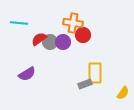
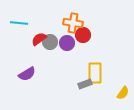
purple circle: moved 4 px right, 1 px down
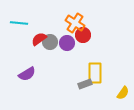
orange cross: moved 2 px right; rotated 24 degrees clockwise
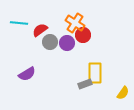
red semicircle: moved 1 px right, 9 px up
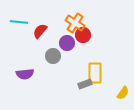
cyan line: moved 1 px up
red semicircle: moved 1 px down; rotated 14 degrees counterclockwise
gray circle: moved 3 px right, 14 px down
purple semicircle: moved 2 px left; rotated 24 degrees clockwise
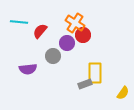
purple semicircle: moved 3 px right, 5 px up
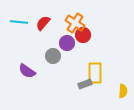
red semicircle: moved 3 px right, 8 px up
purple semicircle: moved 1 px left, 2 px down; rotated 42 degrees clockwise
yellow semicircle: moved 2 px up; rotated 32 degrees counterclockwise
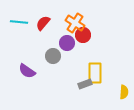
yellow semicircle: moved 1 px right, 1 px down
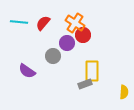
yellow rectangle: moved 3 px left, 2 px up
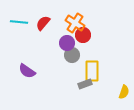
gray circle: moved 19 px right, 1 px up
yellow semicircle: rotated 16 degrees clockwise
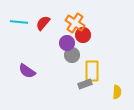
yellow semicircle: moved 7 px left; rotated 16 degrees counterclockwise
